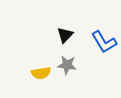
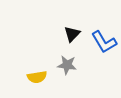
black triangle: moved 7 px right, 1 px up
yellow semicircle: moved 4 px left, 4 px down
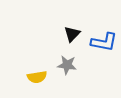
blue L-shape: rotated 48 degrees counterclockwise
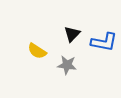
yellow semicircle: moved 26 px up; rotated 42 degrees clockwise
